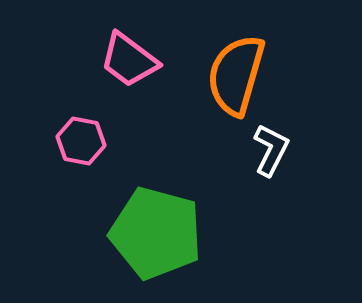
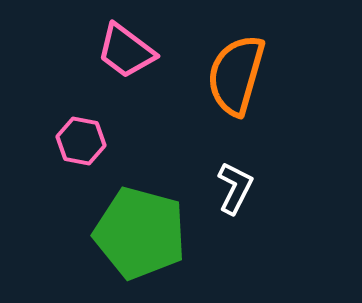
pink trapezoid: moved 3 px left, 9 px up
white L-shape: moved 36 px left, 38 px down
green pentagon: moved 16 px left
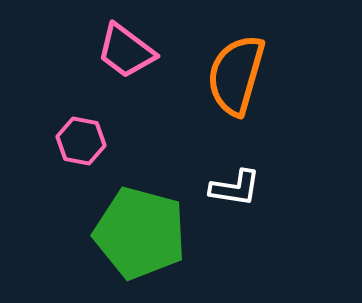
white L-shape: rotated 72 degrees clockwise
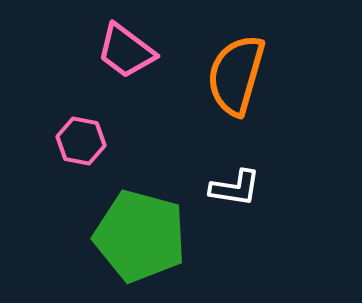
green pentagon: moved 3 px down
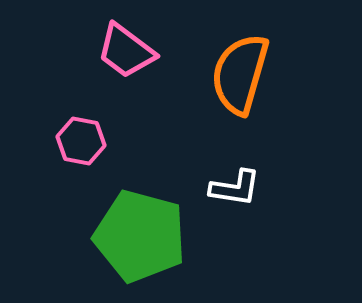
orange semicircle: moved 4 px right, 1 px up
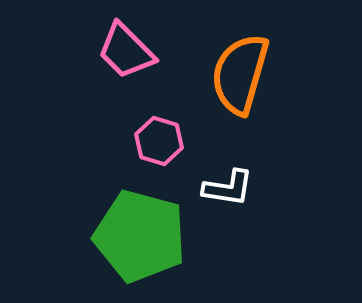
pink trapezoid: rotated 8 degrees clockwise
pink hexagon: moved 78 px right; rotated 6 degrees clockwise
white L-shape: moved 7 px left
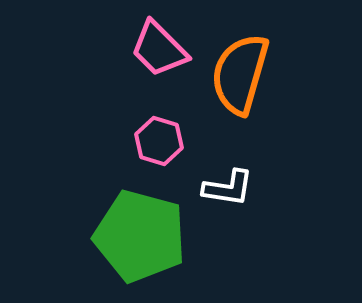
pink trapezoid: moved 33 px right, 2 px up
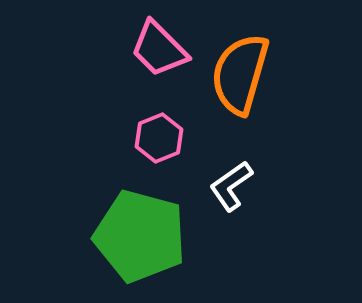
pink hexagon: moved 3 px up; rotated 21 degrees clockwise
white L-shape: moved 3 px right, 2 px up; rotated 136 degrees clockwise
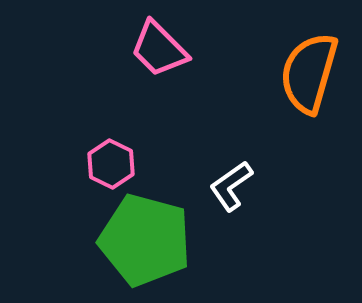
orange semicircle: moved 69 px right, 1 px up
pink hexagon: moved 48 px left, 26 px down; rotated 12 degrees counterclockwise
green pentagon: moved 5 px right, 4 px down
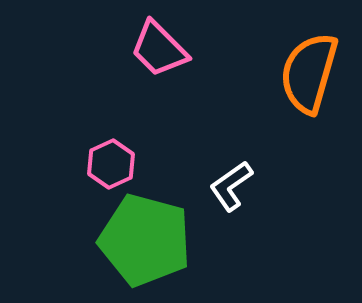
pink hexagon: rotated 9 degrees clockwise
